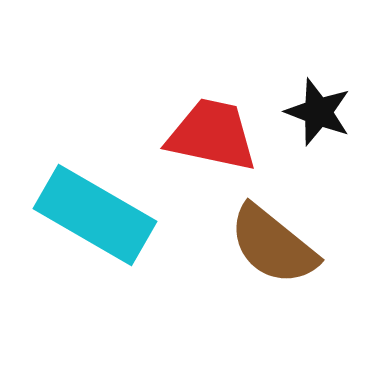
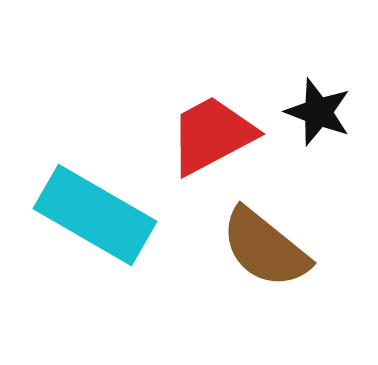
red trapezoid: rotated 40 degrees counterclockwise
brown semicircle: moved 8 px left, 3 px down
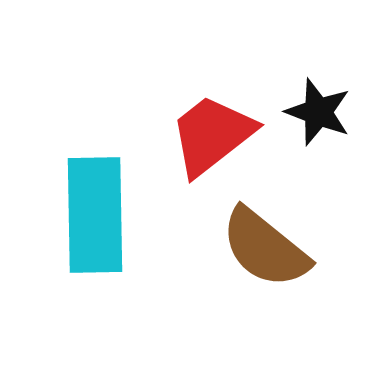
red trapezoid: rotated 10 degrees counterclockwise
cyan rectangle: rotated 59 degrees clockwise
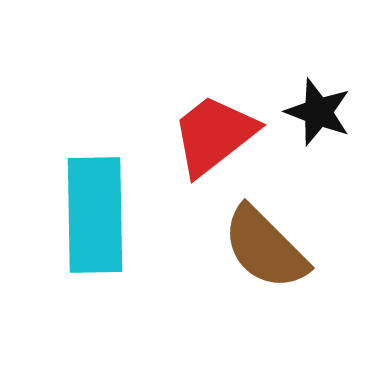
red trapezoid: moved 2 px right
brown semicircle: rotated 6 degrees clockwise
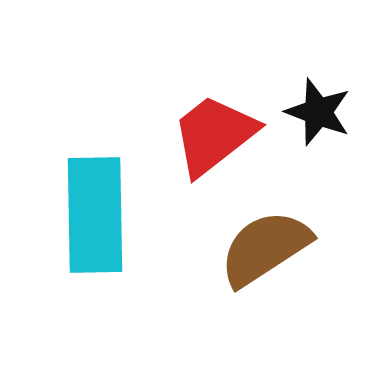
brown semicircle: rotated 102 degrees clockwise
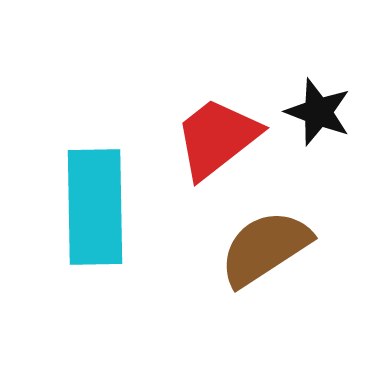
red trapezoid: moved 3 px right, 3 px down
cyan rectangle: moved 8 px up
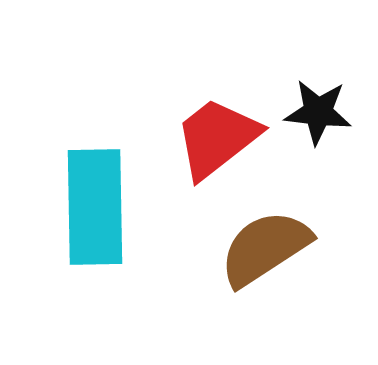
black star: rotated 14 degrees counterclockwise
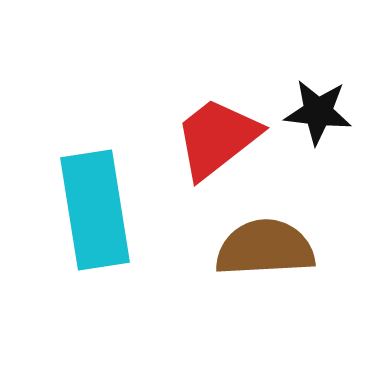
cyan rectangle: moved 3 px down; rotated 8 degrees counterclockwise
brown semicircle: rotated 30 degrees clockwise
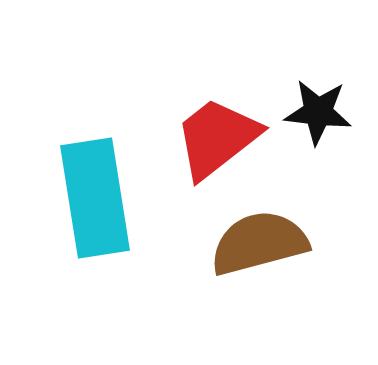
cyan rectangle: moved 12 px up
brown semicircle: moved 6 px left, 5 px up; rotated 12 degrees counterclockwise
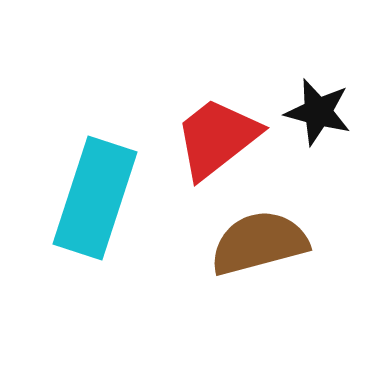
black star: rotated 8 degrees clockwise
cyan rectangle: rotated 27 degrees clockwise
